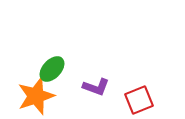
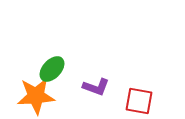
orange star: rotated 15 degrees clockwise
red square: moved 1 px down; rotated 32 degrees clockwise
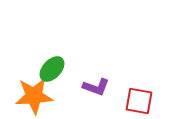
orange star: moved 2 px left
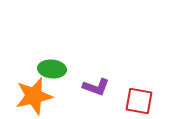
green ellipse: rotated 52 degrees clockwise
orange star: rotated 9 degrees counterclockwise
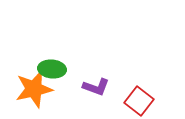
orange star: moved 7 px up
red square: rotated 28 degrees clockwise
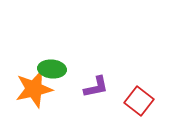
purple L-shape: rotated 32 degrees counterclockwise
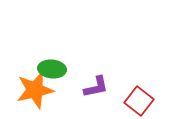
orange star: moved 1 px right, 1 px down
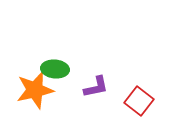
green ellipse: moved 3 px right
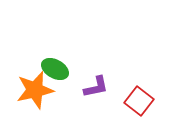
green ellipse: rotated 24 degrees clockwise
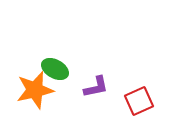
red square: rotated 28 degrees clockwise
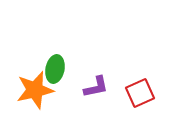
green ellipse: rotated 72 degrees clockwise
red square: moved 1 px right, 8 px up
